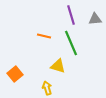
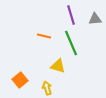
orange square: moved 5 px right, 6 px down
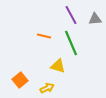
purple line: rotated 12 degrees counterclockwise
yellow arrow: rotated 80 degrees clockwise
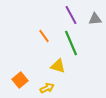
orange line: rotated 40 degrees clockwise
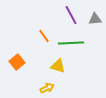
green line: rotated 70 degrees counterclockwise
orange square: moved 3 px left, 18 px up
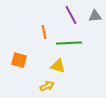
gray triangle: moved 3 px up
orange line: moved 4 px up; rotated 24 degrees clockwise
green line: moved 2 px left
orange square: moved 2 px right, 2 px up; rotated 35 degrees counterclockwise
yellow arrow: moved 2 px up
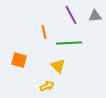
yellow triangle: rotated 28 degrees clockwise
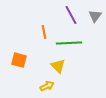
gray triangle: rotated 48 degrees counterclockwise
